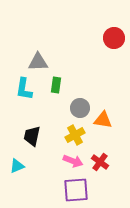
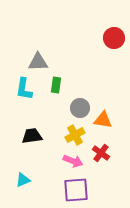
black trapezoid: rotated 70 degrees clockwise
red cross: moved 1 px right, 9 px up
cyan triangle: moved 6 px right, 14 px down
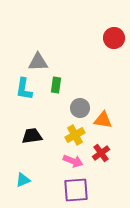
red cross: rotated 18 degrees clockwise
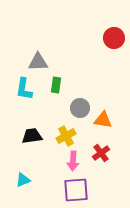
yellow cross: moved 9 px left, 1 px down
pink arrow: rotated 72 degrees clockwise
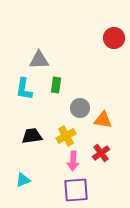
gray triangle: moved 1 px right, 2 px up
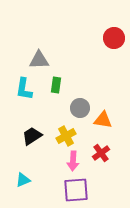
black trapezoid: rotated 25 degrees counterclockwise
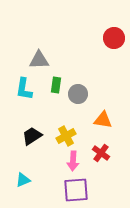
gray circle: moved 2 px left, 14 px up
red cross: rotated 18 degrees counterclockwise
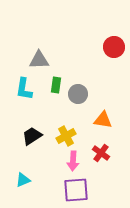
red circle: moved 9 px down
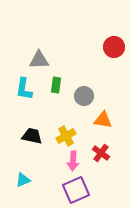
gray circle: moved 6 px right, 2 px down
black trapezoid: rotated 45 degrees clockwise
purple square: rotated 20 degrees counterclockwise
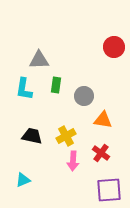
purple square: moved 33 px right; rotated 20 degrees clockwise
